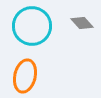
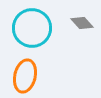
cyan circle: moved 2 px down
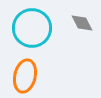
gray diamond: rotated 15 degrees clockwise
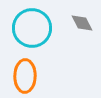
orange ellipse: rotated 12 degrees counterclockwise
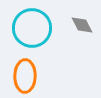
gray diamond: moved 2 px down
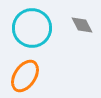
orange ellipse: rotated 32 degrees clockwise
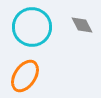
cyan circle: moved 1 px up
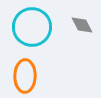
orange ellipse: rotated 32 degrees counterclockwise
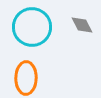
orange ellipse: moved 1 px right, 2 px down
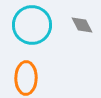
cyan circle: moved 2 px up
